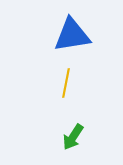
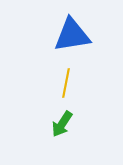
green arrow: moved 11 px left, 13 px up
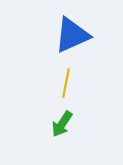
blue triangle: rotated 15 degrees counterclockwise
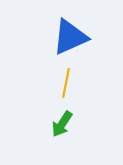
blue triangle: moved 2 px left, 2 px down
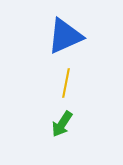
blue triangle: moved 5 px left, 1 px up
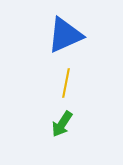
blue triangle: moved 1 px up
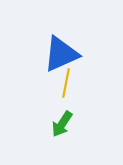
blue triangle: moved 4 px left, 19 px down
